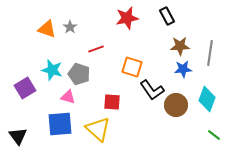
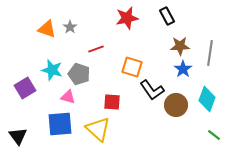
blue star: rotated 30 degrees counterclockwise
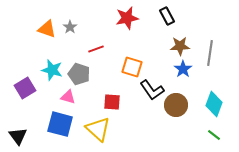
cyan diamond: moved 7 px right, 5 px down
blue square: rotated 20 degrees clockwise
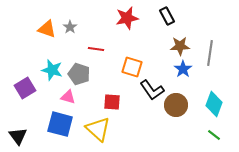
red line: rotated 28 degrees clockwise
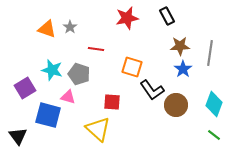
blue square: moved 12 px left, 9 px up
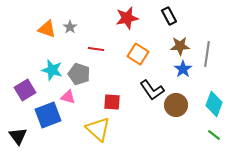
black rectangle: moved 2 px right
gray line: moved 3 px left, 1 px down
orange square: moved 6 px right, 13 px up; rotated 15 degrees clockwise
purple square: moved 2 px down
blue square: rotated 36 degrees counterclockwise
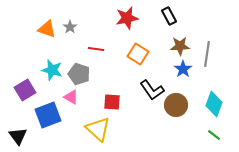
pink triangle: moved 3 px right; rotated 14 degrees clockwise
